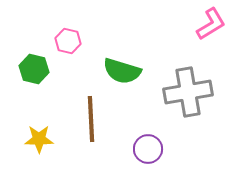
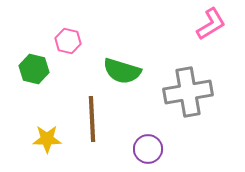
brown line: moved 1 px right
yellow star: moved 8 px right
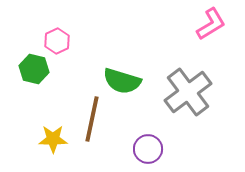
pink hexagon: moved 11 px left; rotated 20 degrees clockwise
green semicircle: moved 10 px down
gray cross: rotated 27 degrees counterclockwise
brown line: rotated 15 degrees clockwise
yellow star: moved 6 px right
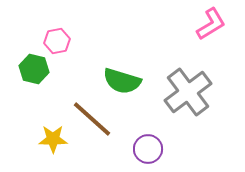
pink hexagon: rotated 15 degrees clockwise
brown line: rotated 60 degrees counterclockwise
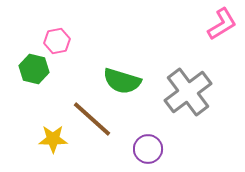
pink L-shape: moved 11 px right
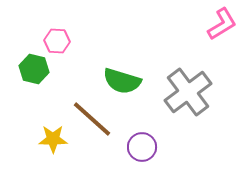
pink hexagon: rotated 15 degrees clockwise
purple circle: moved 6 px left, 2 px up
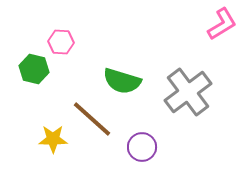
pink hexagon: moved 4 px right, 1 px down
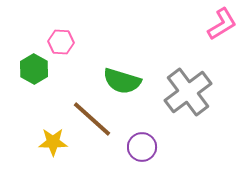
green hexagon: rotated 16 degrees clockwise
yellow star: moved 3 px down
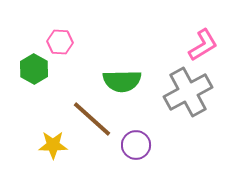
pink L-shape: moved 19 px left, 21 px down
pink hexagon: moved 1 px left
green semicircle: rotated 18 degrees counterclockwise
gray cross: rotated 9 degrees clockwise
yellow star: moved 3 px down
purple circle: moved 6 px left, 2 px up
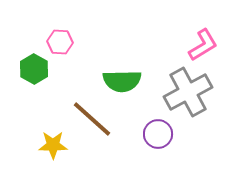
purple circle: moved 22 px right, 11 px up
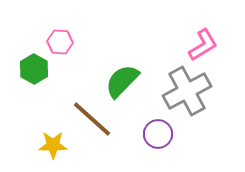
green semicircle: rotated 135 degrees clockwise
gray cross: moved 1 px left, 1 px up
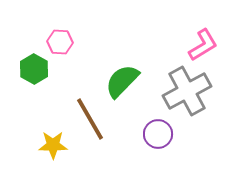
brown line: moved 2 px left; rotated 18 degrees clockwise
